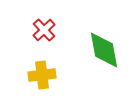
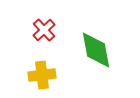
green diamond: moved 8 px left
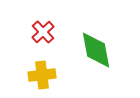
red cross: moved 1 px left, 2 px down
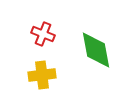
red cross: moved 2 px down; rotated 25 degrees counterclockwise
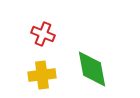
green diamond: moved 4 px left, 19 px down
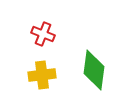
green diamond: moved 2 px right, 1 px down; rotated 18 degrees clockwise
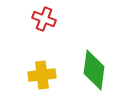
red cross: moved 1 px right, 15 px up
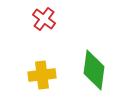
red cross: rotated 15 degrees clockwise
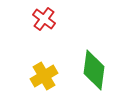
yellow cross: moved 2 px right, 1 px down; rotated 24 degrees counterclockwise
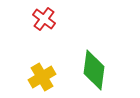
yellow cross: moved 2 px left, 1 px down
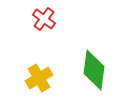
yellow cross: moved 3 px left, 1 px down
